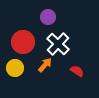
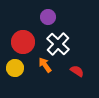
orange arrow: rotated 77 degrees counterclockwise
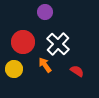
purple circle: moved 3 px left, 5 px up
yellow circle: moved 1 px left, 1 px down
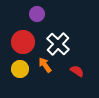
purple circle: moved 8 px left, 2 px down
yellow circle: moved 6 px right
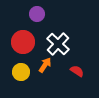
orange arrow: rotated 70 degrees clockwise
yellow circle: moved 1 px right, 3 px down
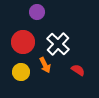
purple circle: moved 2 px up
orange arrow: rotated 119 degrees clockwise
red semicircle: moved 1 px right, 1 px up
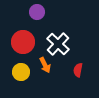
red semicircle: rotated 112 degrees counterclockwise
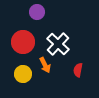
yellow circle: moved 2 px right, 2 px down
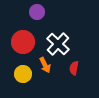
red semicircle: moved 4 px left, 2 px up
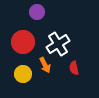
white cross: rotated 15 degrees clockwise
red semicircle: rotated 24 degrees counterclockwise
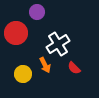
red circle: moved 7 px left, 9 px up
red semicircle: rotated 32 degrees counterclockwise
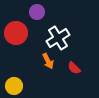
white cross: moved 6 px up
orange arrow: moved 3 px right, 4 px up
yellow circle: moved 9 px left, 12 px down
